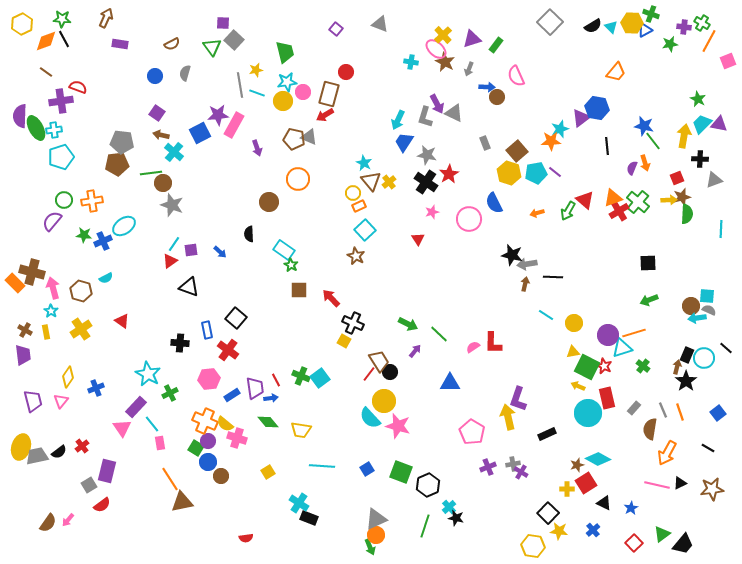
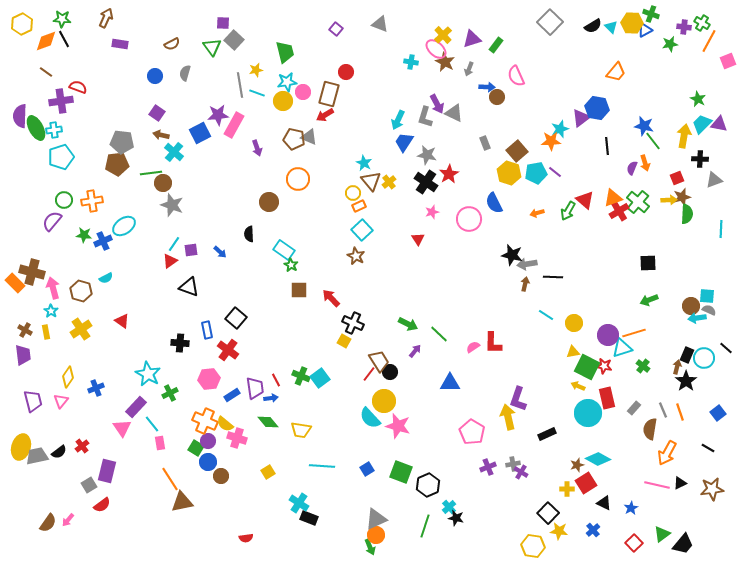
cyan square at (365, 230): moved 3 px left
red star at (604, 366): rotated 14 degrees counterclockwise
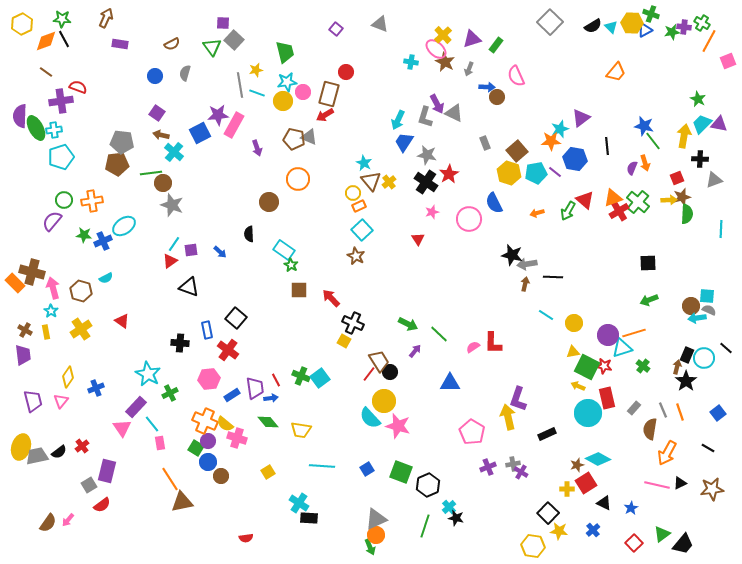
green star at (670, 44): moved 2 px right, 12 px up
blue hexagon at (597, 108): moved 22 px left, 51 px down
black rectangle at (309, 518): rotated 18 degrees counterclockwise
